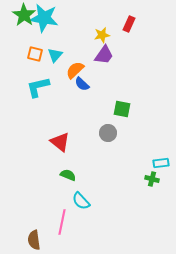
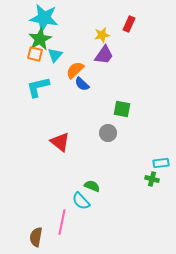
green star: moved 16 px right, 24 px down; rotated 10 degrees clockwise
green semicircle: moved 24 px right, 11 px down
brown semicircle: moved 2 px right, 3 px up; rotated 18 degrees clockwise
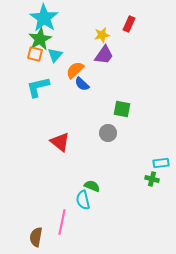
cyan star: rotated 24 degrees clockwise
cyan semicircle: moved 2 px right, 1 px up; rotated 30 degrees clockwise
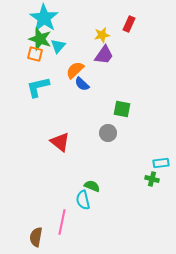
green star: rotated 25 degrees counterclockwise
cyan triangle: moved 3 px right, 9 px up
